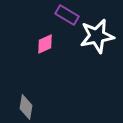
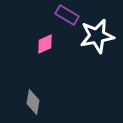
gray diamond: moved 7 px right, 5 px up
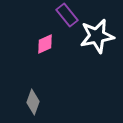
purple rectangle: rotated 20 degrees clockwise
gray diamond: rotated 10 degrees clockwise
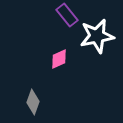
pink diamond: moved 14 px right, 15 px down
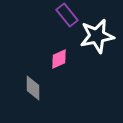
gray diamond: moved 14 px up; rotated 20 degrees counterclockwise
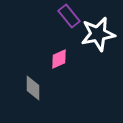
purple rectangle: moved 2 px right, 1 px down
white star: moved 1 px right, 2 px up
